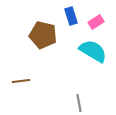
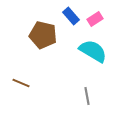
blue rectangle: rotated 24 degrees counterclockwise
pink rectangle: moved 1 px left, 3 px up
brown line: moved 2 px down; rotated 30 degrees clockwise
gray line: moved 8 px right, 7 px up
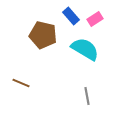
cyan semicircle: moved 8 px left, 2 px up
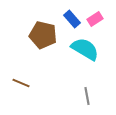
blue rectangle: moved 1 px right, 3 px down
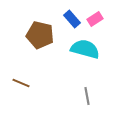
brown pentagon: moved 3 px left
cyan semicircle: rotated 16 degrees counterclockwise
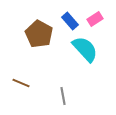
blue rectangle: moved 2 px left, 2 px down
brown pentagon: moved 1 px left, 1 px up; rotated 16 degrees clockwise
cyan semicircle: rotated 32 degrees clockwise
gray line: moved 24 px left
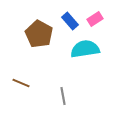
cyan semicircle: rotated 56 degrees counterclockwise
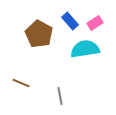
pink rectangle: moved 4 px down
gray line: moved 3 px left
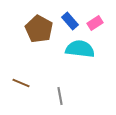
brown pentagon: moved 5 px up
cyan semicircle: moved 5 px left; rotated 16 degrees clockwise
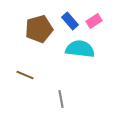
pink rectangle: moved 1 px left, 2 px up
brown pentagon: rotated 28 degrees clockwise
brown line: moved 4 px right, 8 px up
gray line: moved 1 px right, 3 px down
